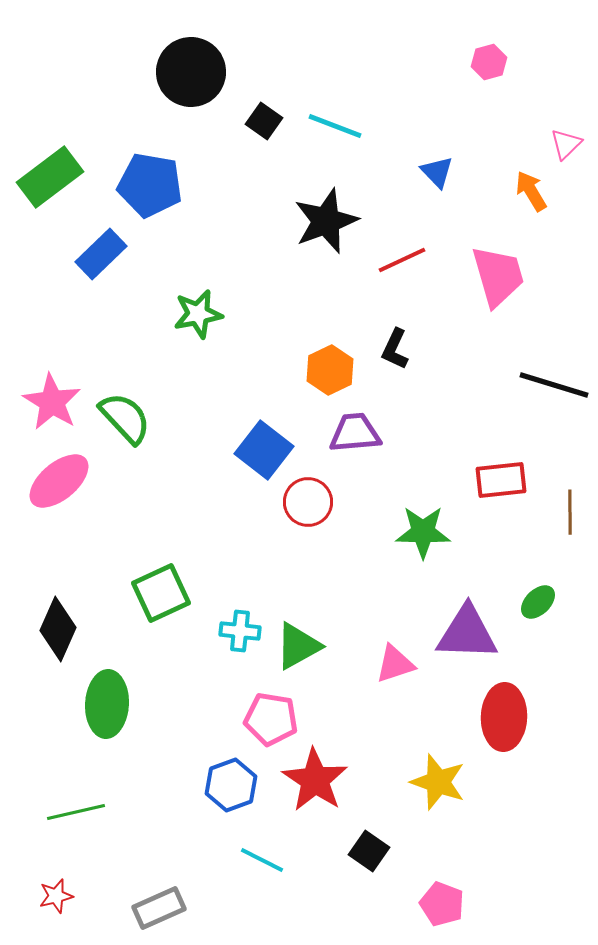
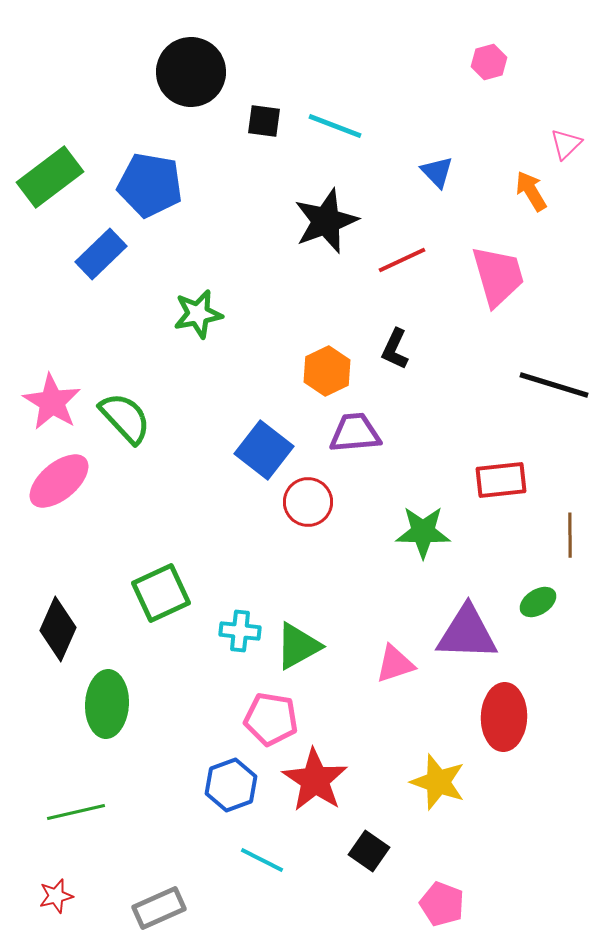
black square at (264, 121): rotated 27 degrees counterclockwise
orange hexagon at (330, 370): moved 3 px left, 1 px down
brown line at (570, 512): moved 23 px down
green ellipse at (538, 602): rotated 12 degrees clockwise
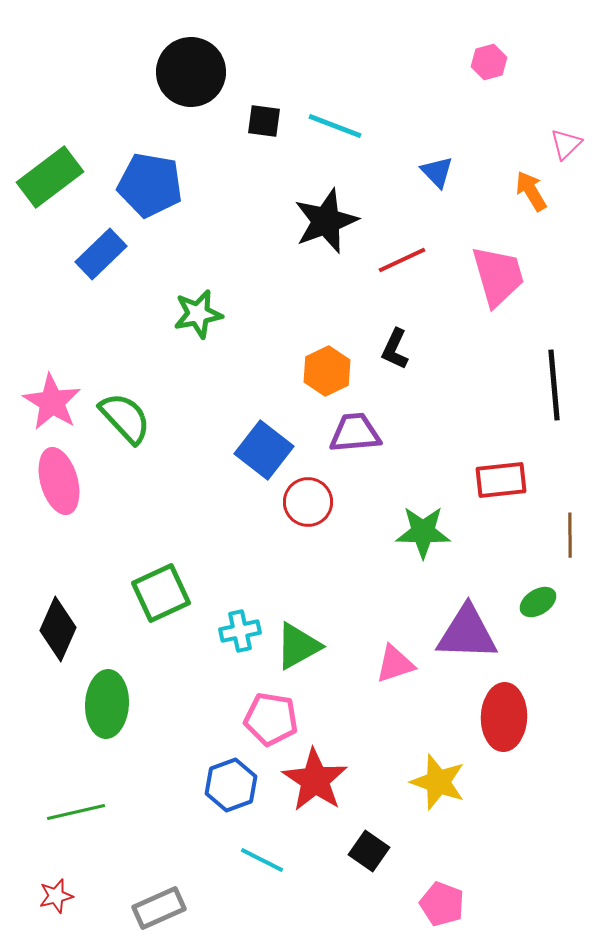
black line at (554, 385): rotated 68 degrees clockwise
pink ellipse at (59, 481): rotated 66 degrees counterclockwise
cyan cross at (240, 631): rotated 18 degrees counterclockwise
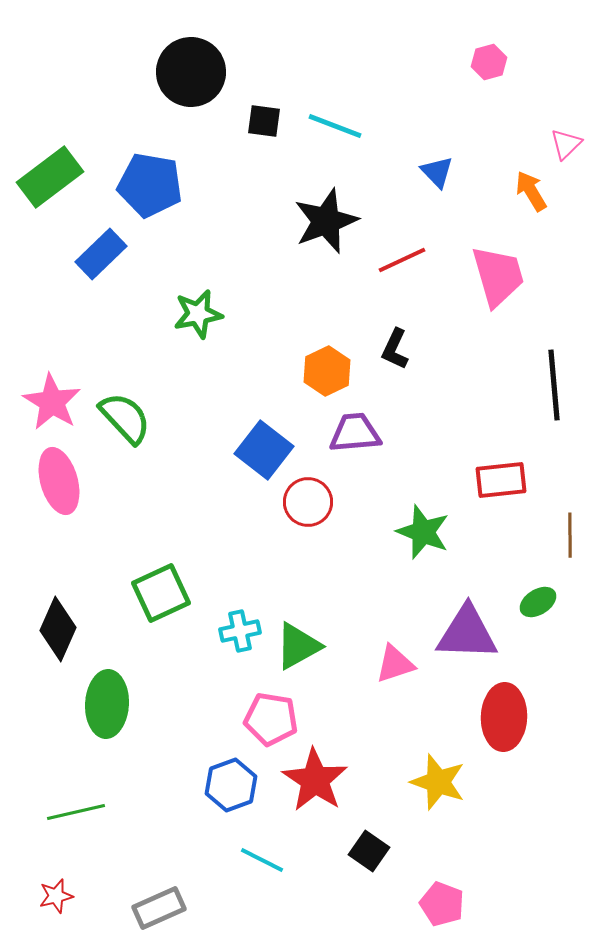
green star at (423, 532): rotated 20 degrees clockwise
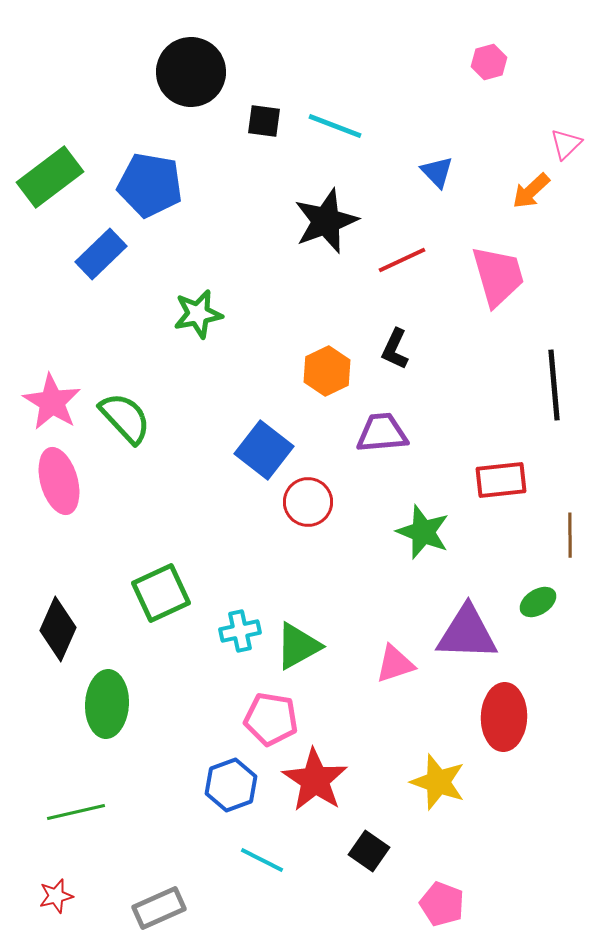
orange arrow at (531, 191): rotated 102 degrees counterclockwise
purple trapezoid at (355, 433): moved 27 px right
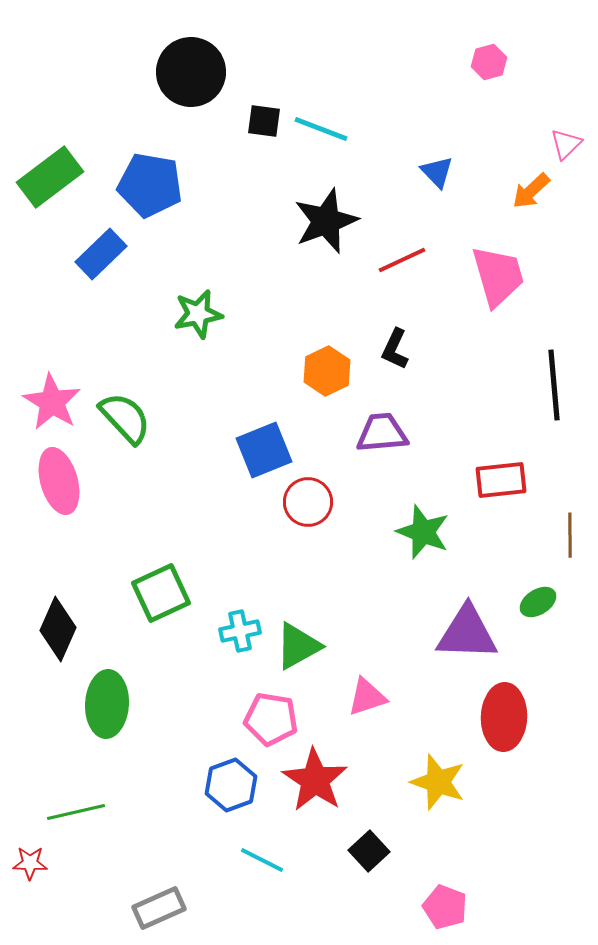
cyan line at (335, 126): moved 14 px left, 3 px down
blue square at (264, 450): rotated 30 degrees clockwise
pink triangle at (395, 664): moved 28 px left, 33 px down
black square at (369, 851): rotated 12 degrees clockwise
red star at (56, 896): moved 26 px left, 33 px up; rotated 16 degrees clockwise
pink pentagon at (442, 904): moved 3 px right, 3 px down
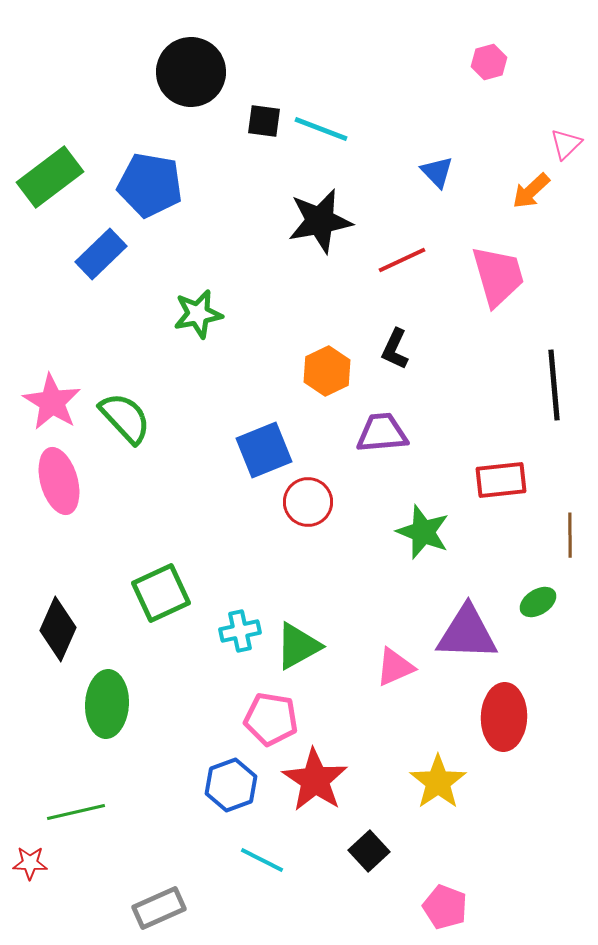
black star at (326, 221): moved 6 px left; rotated 10 degrees clockwise
pink triangle at (367, 697): moved 28 px right, 30 px up; rotated 6 degrees counterclockwise
yellow star at (438, 782): rotated 18 degrees clockwise
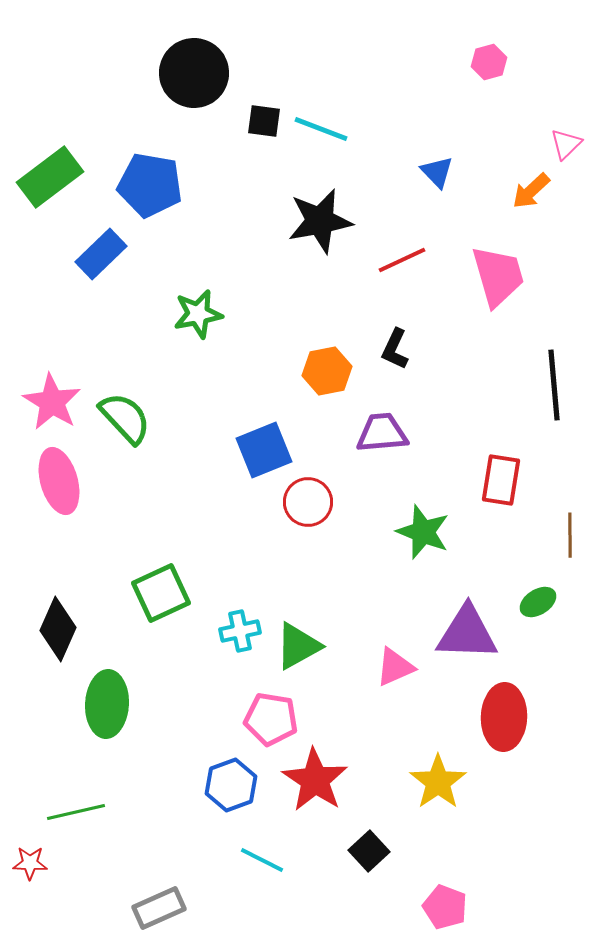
black circle at (191, 72): moved 3 px right, 1 px down
orange hexagon at (327, 371): rotated 15 degrees clockwise
red rectangle at (501, 480): rotated 75 degrees counterclockwise
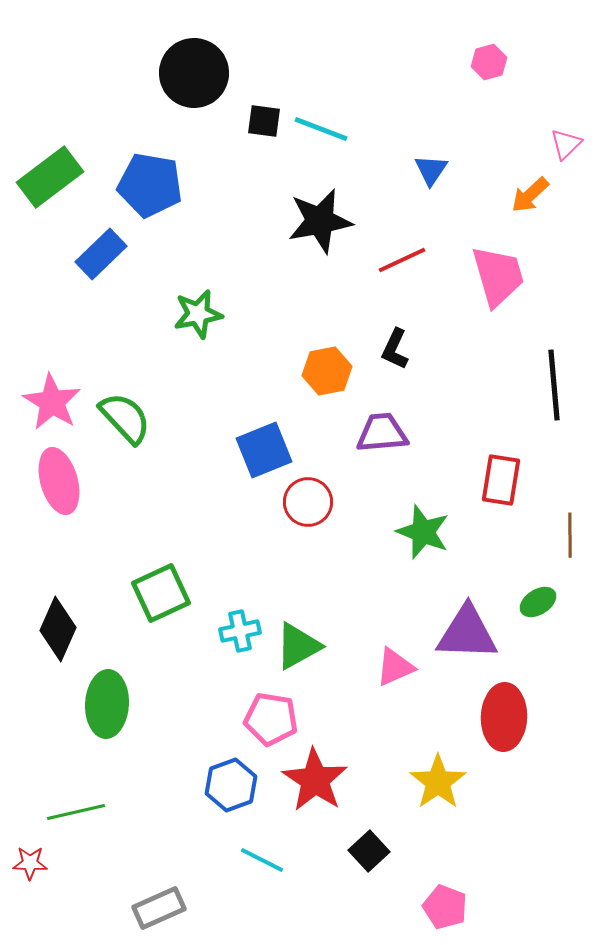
blue triangle at (437, 172): moved 6 px left, 2 px up; rotated 18 degrees clockwise
orange arrow at (531, 191): moved 1 px left, 4 px down
